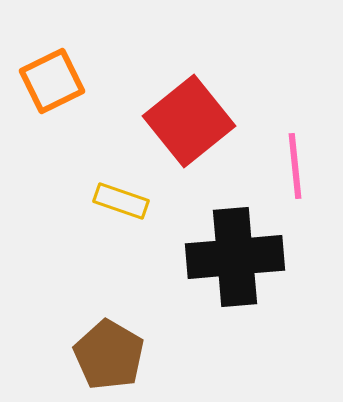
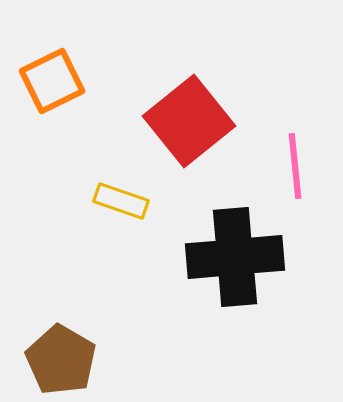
brown pentagon: moved 48 px left, 5 px down
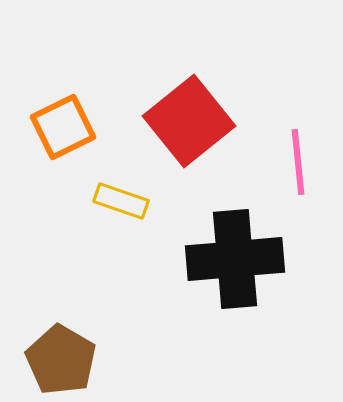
orange square: moved 11 px right, 46 px down
pink line: moved 3 px right, 4 px up
black cross: moved 2 px down
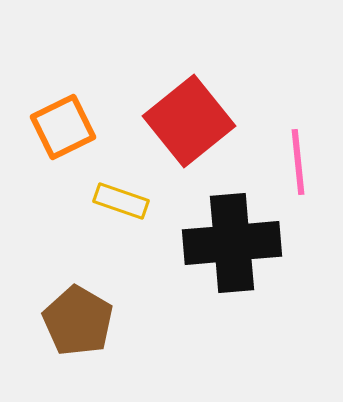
black cross: moved 3 px left, 16 px up
brown pentagon: moved 17 px right, 39 px up
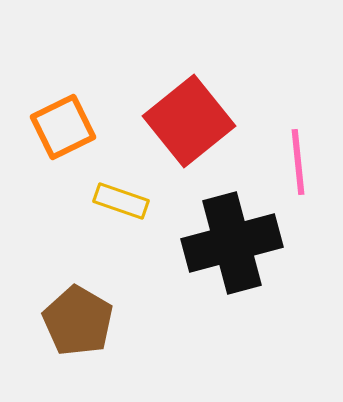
black cross: rotated 10 degrees counterclockwise
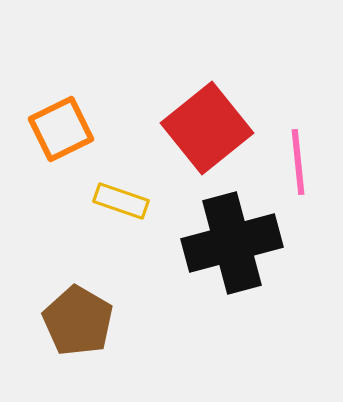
red square: moved 18 px right, 7 px down
orange square: moved 2 px left, 2 px down
